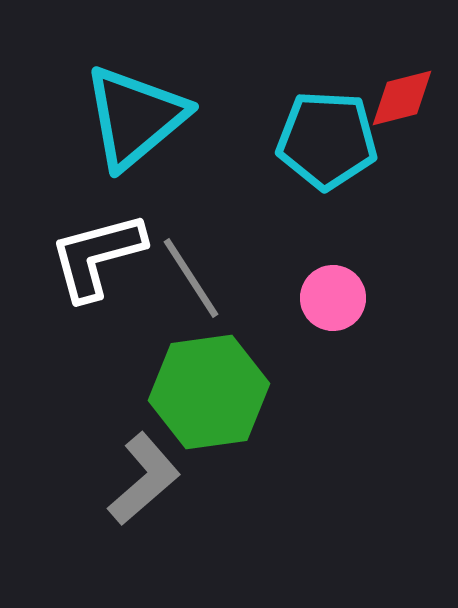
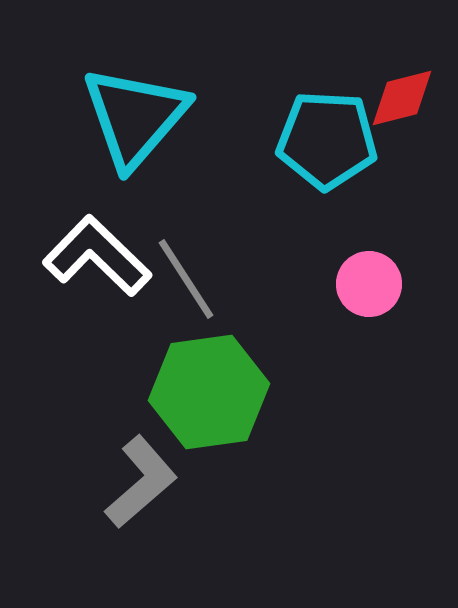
cyan triangle: rotated 9 degrees counterclockwise
white L-shape: rotated 59 degrees clockwise
gray line: moved 5 px left, 1 px down
pink circle: moved 36 px right, 14 px up
gray L-shape: moved 3 px left, 3 px down
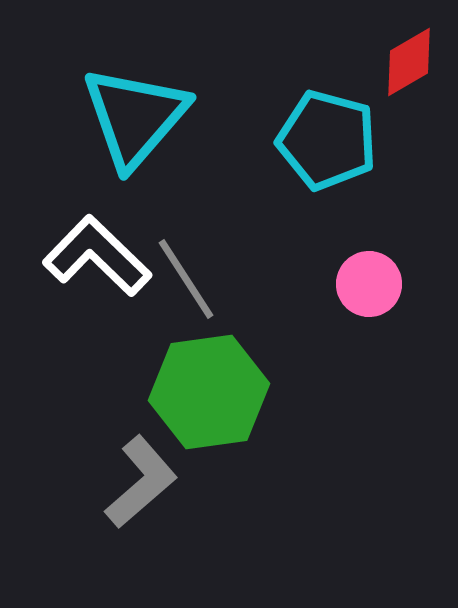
red diamond: moved 7 px right, 36 px up; rotated 16 degrees counterclockwise
cyan pentagon: rotated 12 degrees clockwise
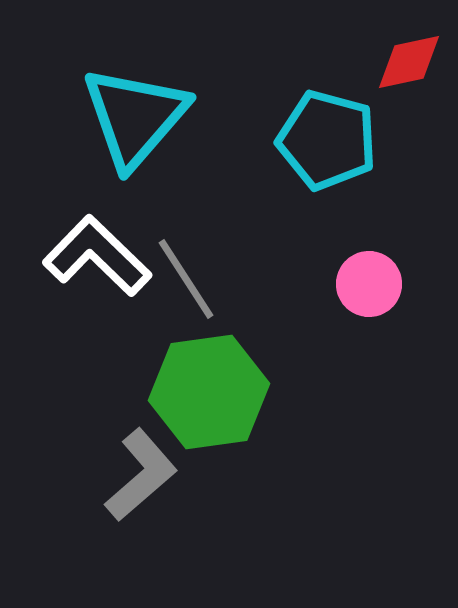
red diamond: rotated 18 degrees clockwise
gray L-shape: moved 7 px up
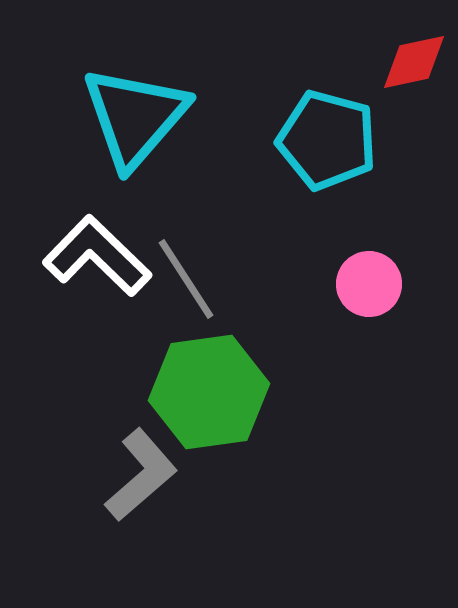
red diamond: moved 5 px right
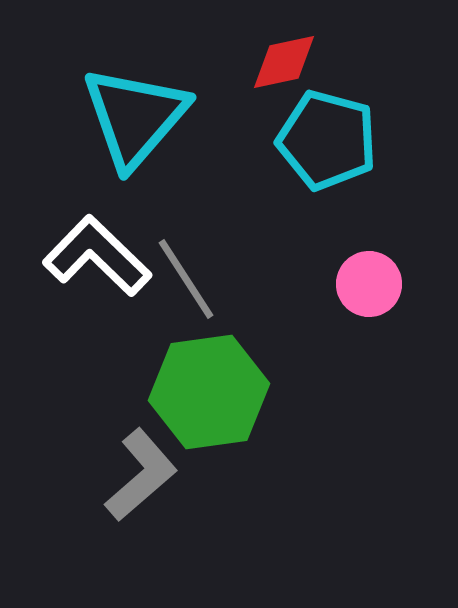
red diamond: moved 130 px left
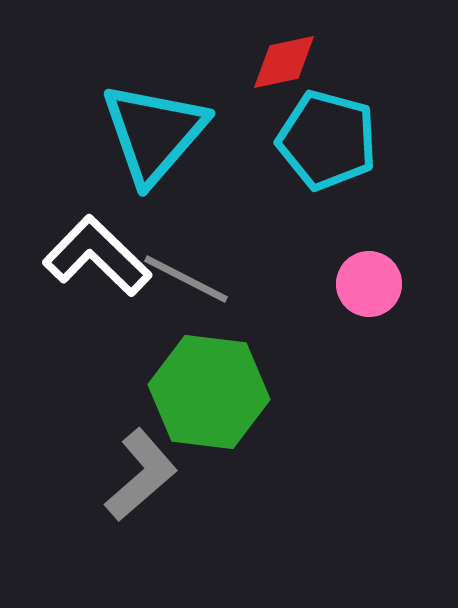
cyan triangle: moved 19 px right, 16 px down
gray line: rotated 30 degrees counterclockwise
green hexagon: rotated 15 degrees clockwise
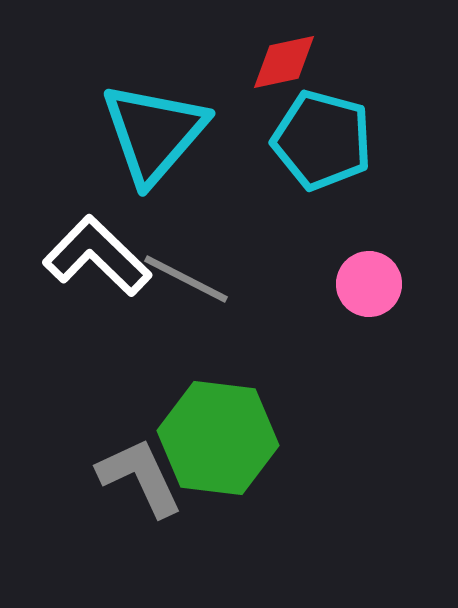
cyan pentagon: moved 5 px left
green hexagon: moved 9 px right, 46 px down
gray L-shape: moved 1 px left, 2 px down; rotated 74 degrees counterclockwise
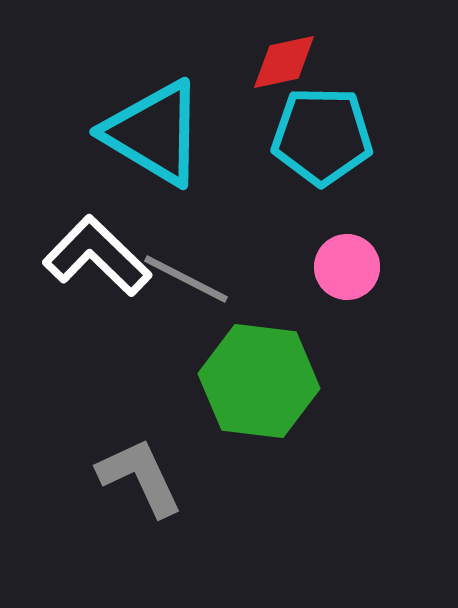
cyan triangle: rotated 40 degrees counterclockwise
cyan pentagon: moved 4 px up; rotated 14 degrees counterclockwise
pink circle: moved 22 px left, 17 px up
green hexagon: moved 41 px right, 57 px up
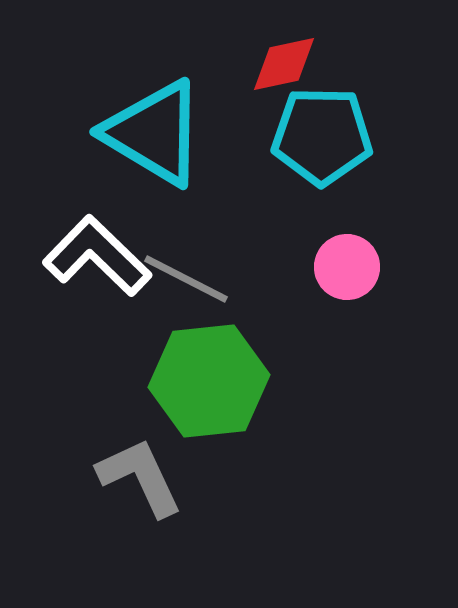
red diamond: moved 2 px down
green hexagon: moved 50 px left; rotated 13 degrees counterclockwise
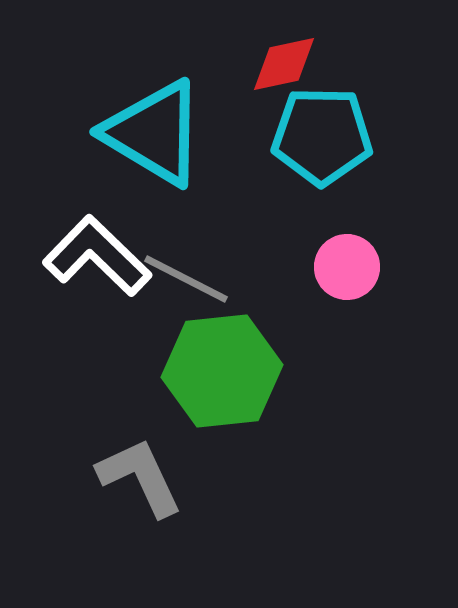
green hexagon: moved 13 px right, 10 px up
